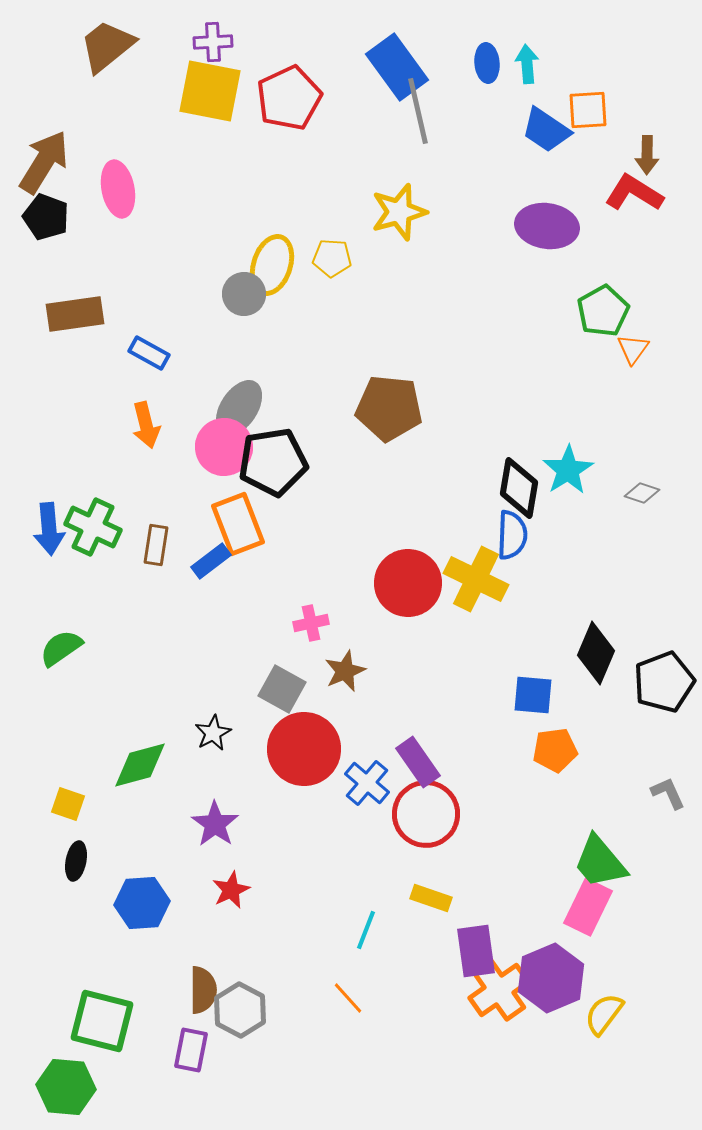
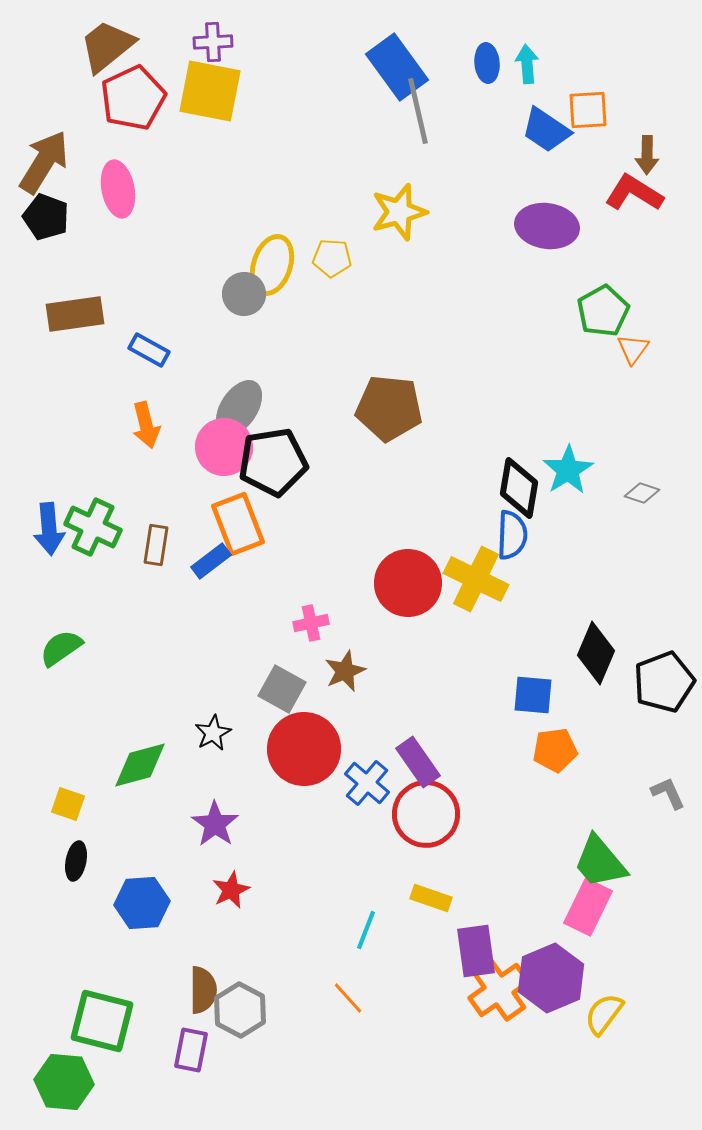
red pentagon at (289, 98): moved 156 px left
blue rectangle at (149, 353): moved 3 px up
green hexagon at (66, 1087): moved 2 px left, 5 px up
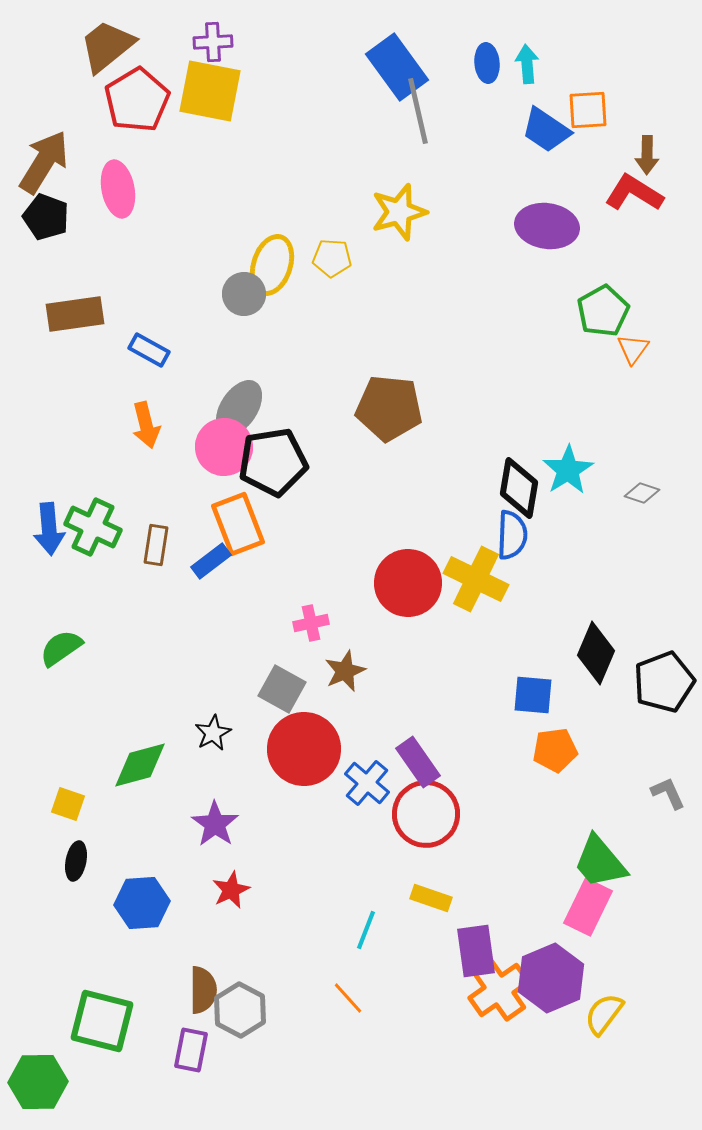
red pentagon at (133, 98): moved 4 px right, 2 px down; rotated 6 degrees counterclockwise
green hexagon at (64, 1082): moved 26 px left; rotated 6 degrees counterclockwise
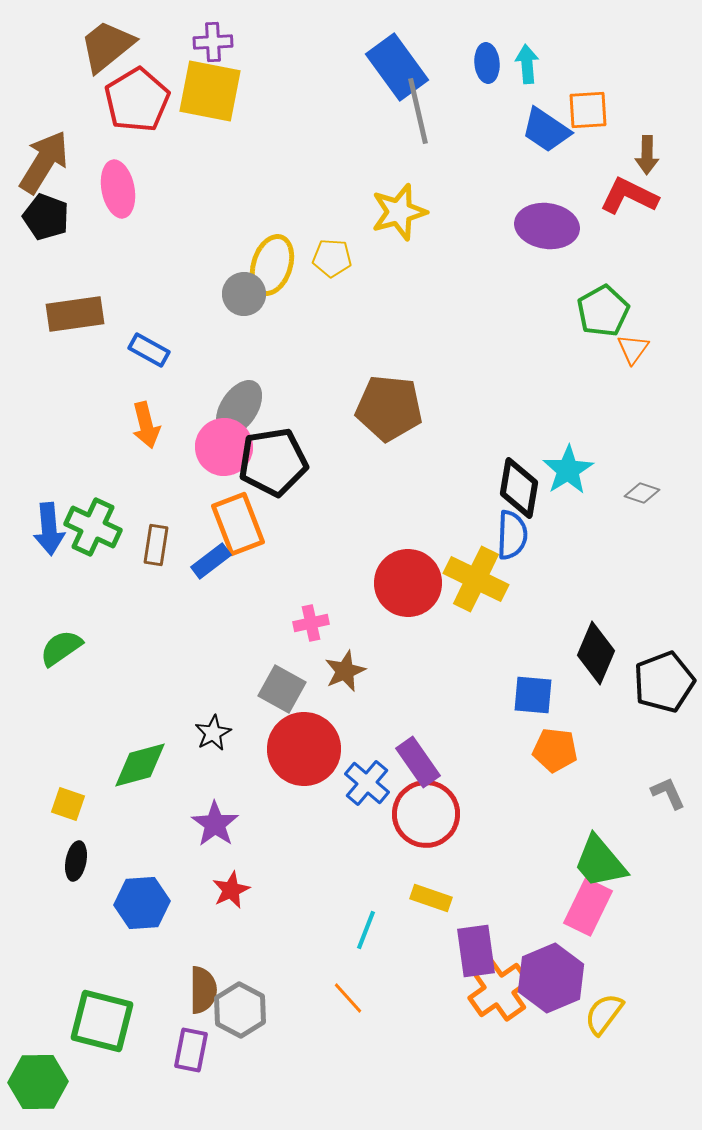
red L-shape at (634, 193): moved 5 px left, 3 px down; rotated 6 degrees counterclockwise
orange pentagon at (555, 750): rotated 15 degrees clockwise
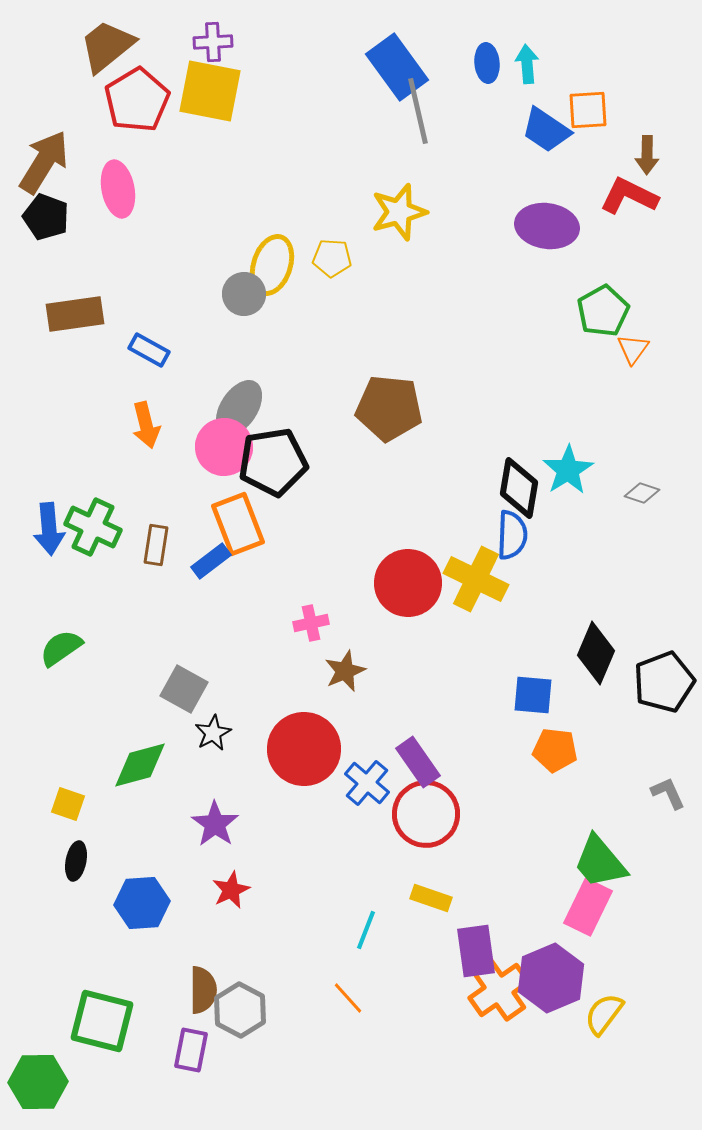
gray square at (282, 689): moved 98 px left
